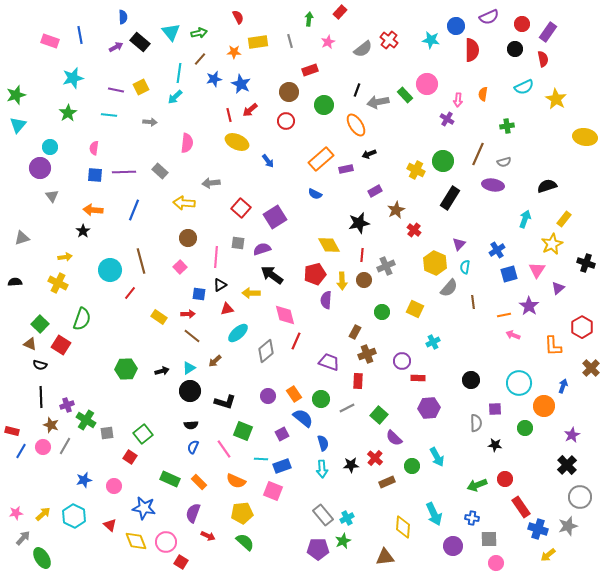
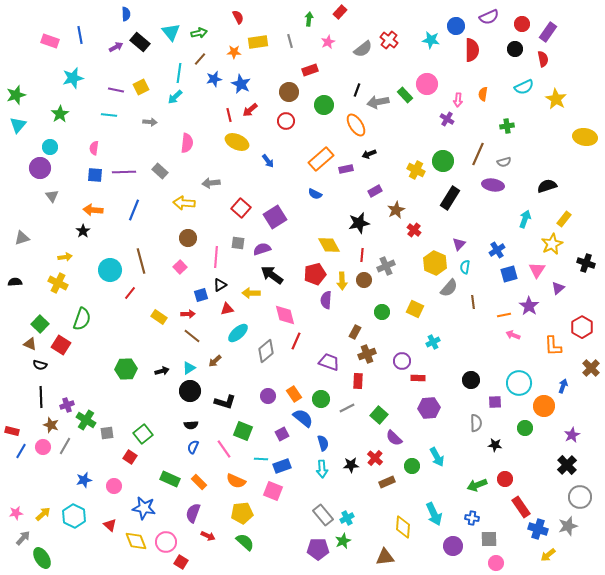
blue semicircle at (123, 17): moved 3 px right, 3 px up
green star at (68, 113): moved 8 px left, 1 px down
blue square at (199, 294): moved 2 px right, 1 px down; rotated 24 degrees counterclockwise
purple square at (495, 409): moved 7 px up
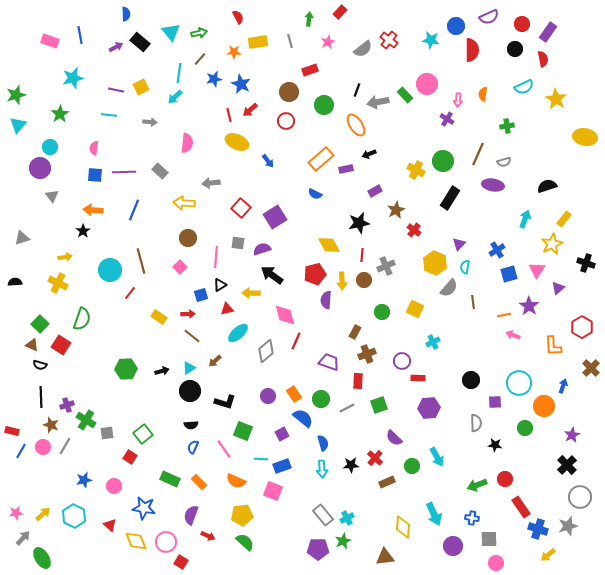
brown triangle at (30, 344): moved 2 px right, 1 px down
green square at (379, 415): moved 10 px up; rotated 30 degrees clockwise
purple semicircle at (193, 513): moved 2 px left, 2 px down
yellow pentagon at (242, 513): moved 2 px down
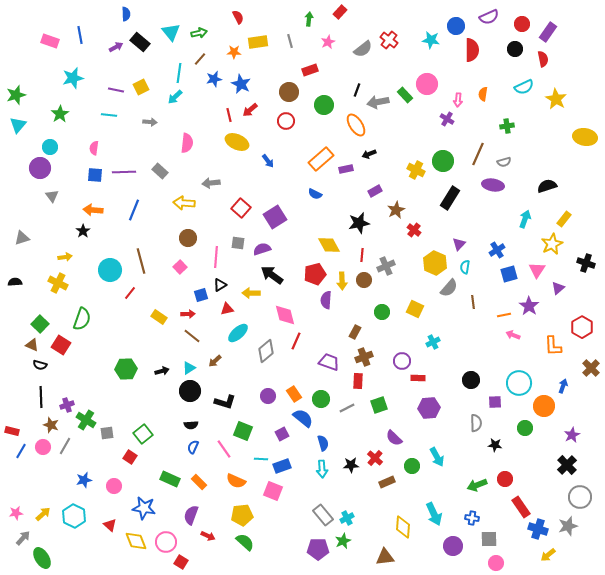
brown cross at (367, 354): moved 3 px left, 3 px down
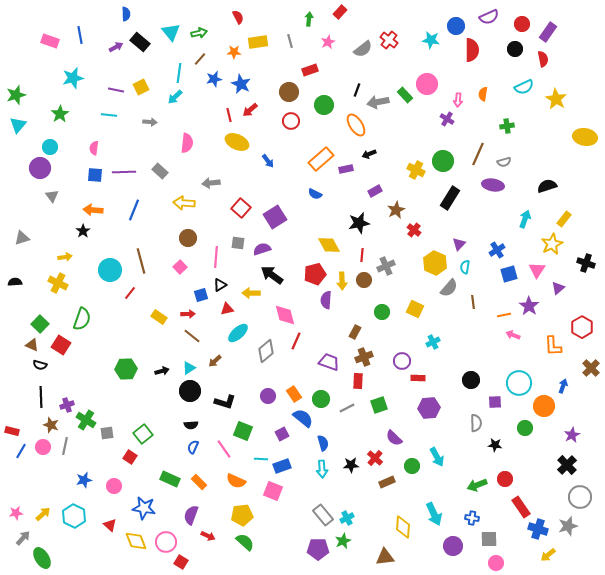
red circle at (286, 121): moved 5 px right
gray line at (65, 446): rotated 18 degrees counterclockwise
